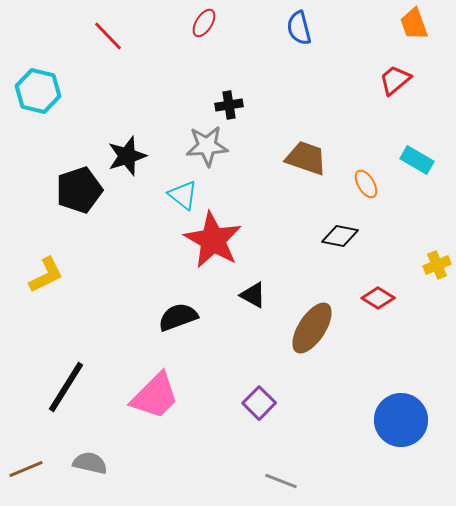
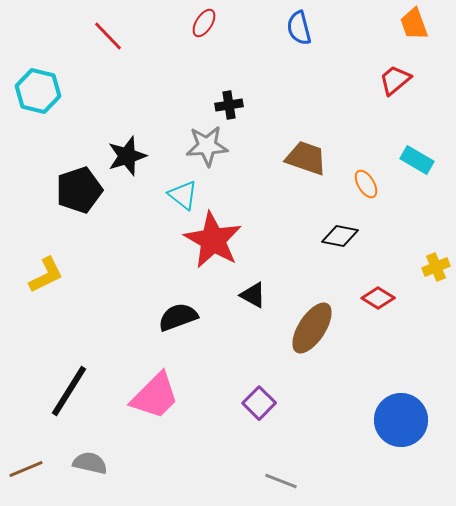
yellow cross: moved 1 px left, 2 px down
black line: moved 3 px right, 4 px down
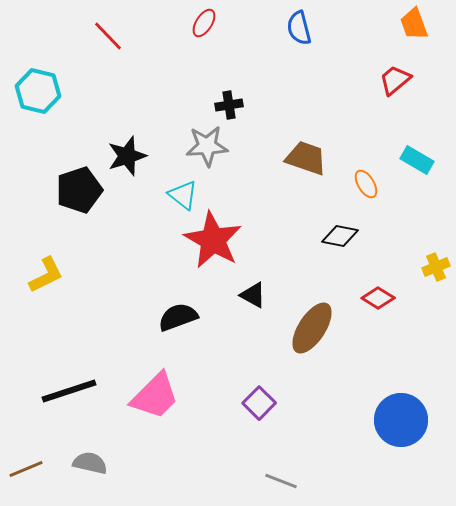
black line: rotated 40 degrees clockwise
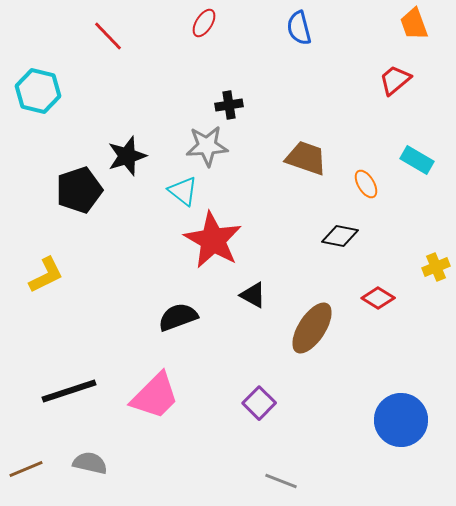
cyan triangle: moved 4 px up
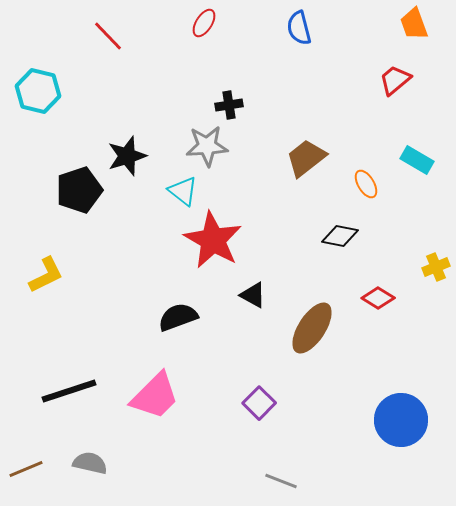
brown trapezoid: rotated 57 degrees counterclockwise
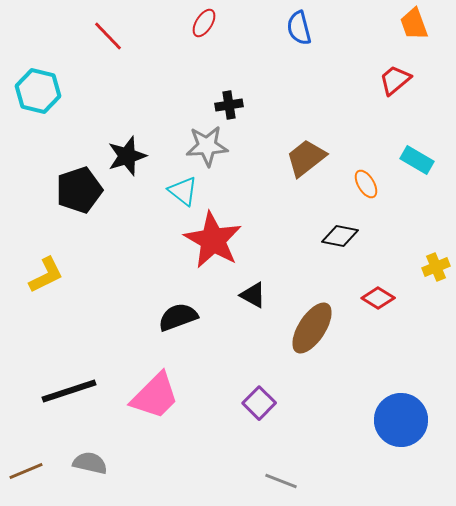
brown line: moved 2 px down
